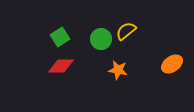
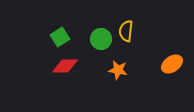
yellow semicircle: rotated 45 degrees counterclockwise
red diamond: moved 4 px right
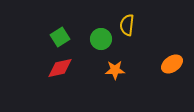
yellow semicircle: moved 1 px right, 6 px up
red diamond: moved 5 px left, 2 px down; rotated 12 degrees counterclockwise
orange star: moved 3 px left; rotated 12 degrees counterclockwise
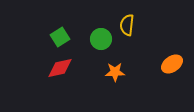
orange star: moved 2 px down
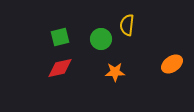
green square: rotated 18 degrees clockwise
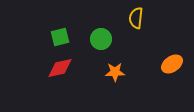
yellow semicircle: moved 9 px right, 7 px up
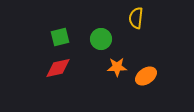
orange ellipse: moved 26 px left, 12 px down
red diamond: moved 2 px left
orange star: moved 2 px right, 5 px up
